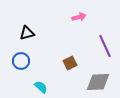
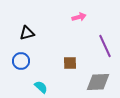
brown square: rotated 24 degrees clockwise
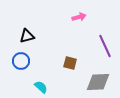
black triangle: moved 3 px down
brown square: rotated 16 degrees clockwise
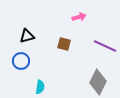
purple line: rotated 40 degrees counterclockwise
brown square: moved 6 px left, 19 px up
gray diamond: rotated 60 degrees counterclockwise
cyan semicircle: moved 1 px left; rotated 56 degrees clockwise
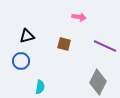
pink arrow: rotated 24 degrees clockwise
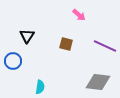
pink arrow: moved 2 px up; rotated 32 degrees clockwise
black triangle: rotated 42 degrees counterclockwise
brown square: moved 2 px right
blue circle: moved 8 px left
gray diamond: rotated 70 degrees clockwise
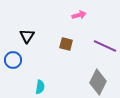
pink arrow: rotated 56 degrees counterclockwise
blue circle: moved 1 px up
gray diamond: rotated 70 degrees counterclockwise
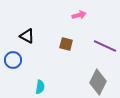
black triangle: rotated 35 degrees counterclockwise
